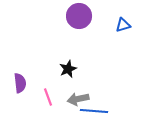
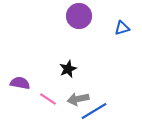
blue triangle: moved 1 px left, 3 px down
purple semicircle: rotated 72 degrees counterclockwise
pink line: moved 2 px down; rotated 36 degrees counterclockwise
blue line: rotated 36 degrees counterclockwise
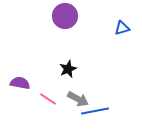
purple circle: moved 14 px left
gray arrow: rotated 140 degrees counterclockwise
blue line: moved 1 px right; rotated 20 degrees clockwise
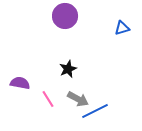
pink line: rotated 24 degrees clockwise
blue line: rotated 16 degrees counterclockwise
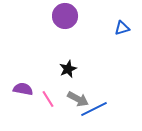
purple semicircle: moved 3 px right, 6 px down
blue line: moved 1 px left, 2 px up
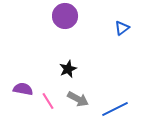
blue triangle: rotated 21 degrees counterclockwise
pink line: moved 2 px down
blue line: moved 21 px right
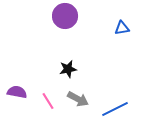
blue triangle: rotated 28 degrees clockwise
black star: rotated 12 degrees clockwise
purple semicircle: moved 6 px left, 3 px down
